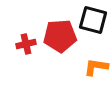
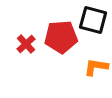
red pentagon: moved 1 px right, 1 px down
red cross: rotated 30 degrees counterclockwise
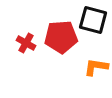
red cross: moved 1 px up; rotated 18 degrees counterclockwise
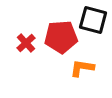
red cross: rotated 18 degrees clockwise
orange L-shape: moved 14 px left, 1 px down
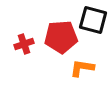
red cross: moved 2 px left, 1 px down; rotated 24 degrees clockwise
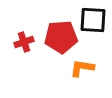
black square: rotated 12 degrees counterclockwise
red cross: moved 2 px up
